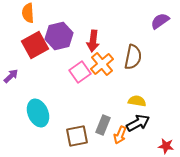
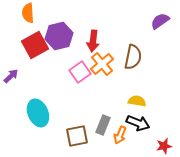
black arrow: rotated 50 degrees clockwise
red star: moved 2 px left; rotated 21 degrees counterclockwise
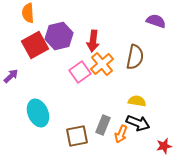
purple semicircle: moved 4 px left; rotated 54 degrees clockwise
brown semicircle: moved 2 px right
orange arrow: moved 1 px right, 1 px up
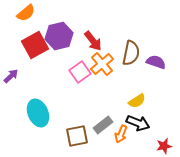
orange semicircle: moved 2 px left; rotated 126 degrees counterclockwise
purple semicircle: moved 41 px down
red arrow: rotated 45 degrees counterclockwise
brown semicircle: moved 4 px left, 4 px up
yellow semicircle: rotated 138 degrees clockwise
gray rectangle: rotated 30 degrees clockwise
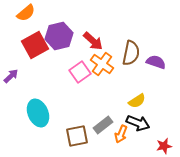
red arrow: rotated 10 degrees counterclockwise
orange cross: rotated 15 degrees counterclockwise
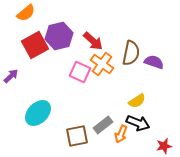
purple semicircle: moved 2 px left
pink square: rotated 30 degrees counterclockwise
cyan ellipse: rotated 68 degrees clockwise
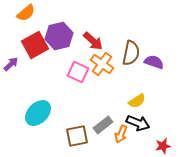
pink square: moved 2 px left
purple arrow: moved 12 px up
red star: moved 1 px left
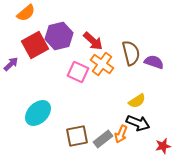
brown semicircle: rotated 25 degrees counterclockwise
gray rectangle: moved 14 px down
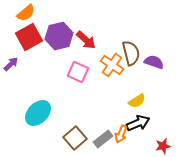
red arrow: moved 7 px left, 1 px up
red square: moved 6 px left, 8 px up
orange cross: moved 10 px right, 1 px down
black arrow: rotated 45 degrees counterclockwise
brown square: moved 2 px left, 2 px down; rotated 30 degrees counterclockwise
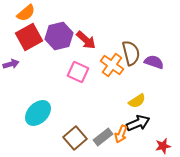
purple arrow: rotated 28 degrees clockwise
gray rectangle: moved 2 px up
